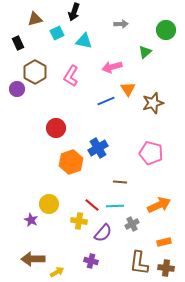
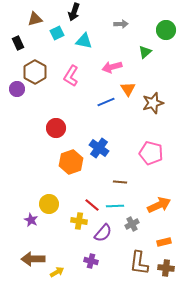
blue line: moved 1 px down
blue cross: moved 1 px right; rotated 24 degrees counterclockwise
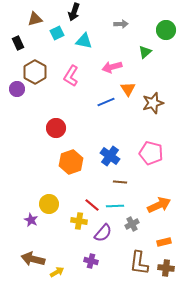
blue cross: moved 11 px right, 8 px down
brown arrow: rotated 15 degrees clockwise
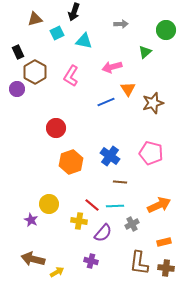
black rectangle: moved 9 px down
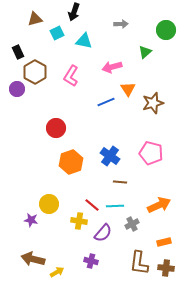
purple star: rotated 16 degrees counterclockwise
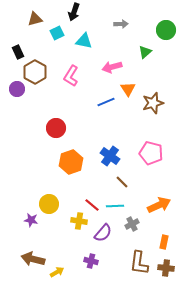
brown line: moved 2 px right; rotated 40 degrees clockwise
orange rectangle: rotated 64 degrees counterclockwise
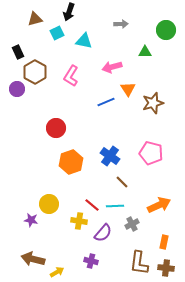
black arrow: moved 5 px left
green triangle: rotated 40 degrees clockwise
